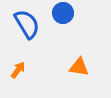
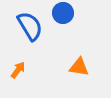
blue semicircle: moved 3 px right, 2 px down
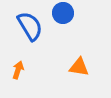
orange arrow: rotated 18 degrees counterclockwise
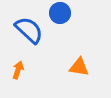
blue circle: moved 3 px left
blue semicircle: moved 1 px left, 4 px down; rotated 16 degrees counterclockwise
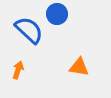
blue circle: moved 3 px left, 1 px down
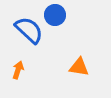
blue circle: moved 2 px left, 1 px down
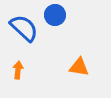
blue semicircle: moved 5 px left, 2 px up
orange arrow: rotated 12 degrees counterclockwise
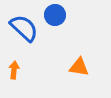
orange arrow: moved 4 px left
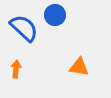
orange arrow: moved 2 px right, 1 px up
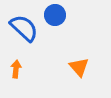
orange triangle: rotated 40 degrees clockwise
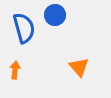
blue semicircle: rotated 32 degrees clockwise
orange arrow: moved 1 px left, 1 px down
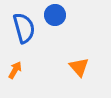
orange arrow: rotated 24 degrees clockwise
